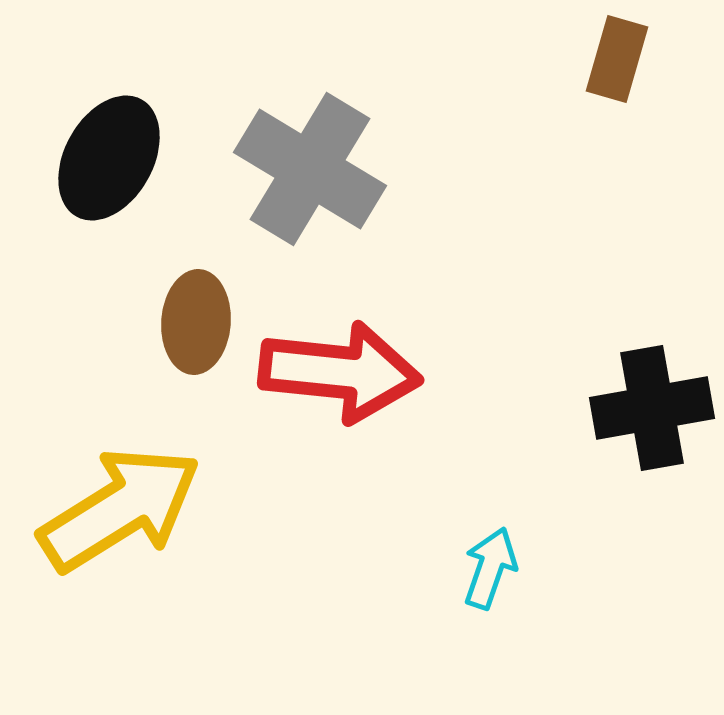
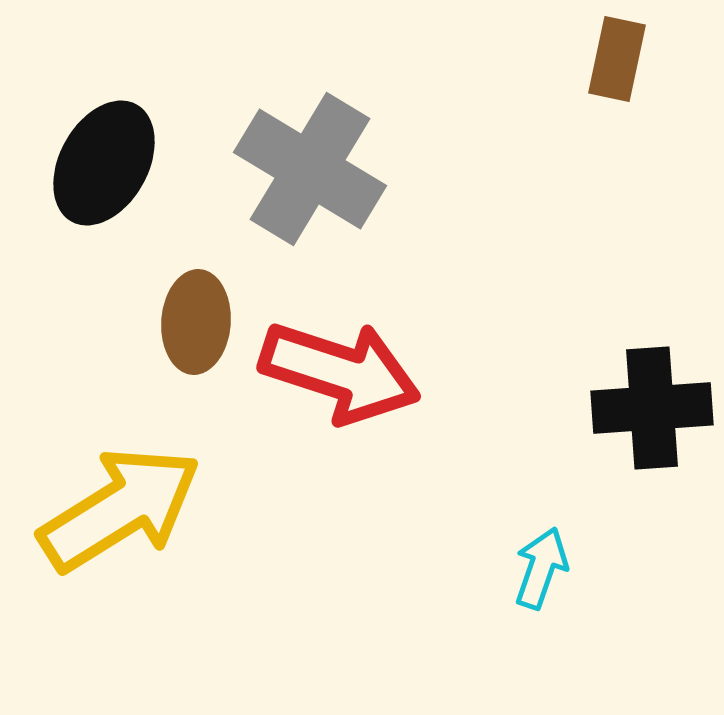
brown rectangle: rotated 4 degrees counterclockwise
black ellipse: moved 5 px left, 5 px down
red arrow: rotated 12 degrees clockwise
black cross: rotated 6 degrees clockwise
cyan arrow: moved 51 px right
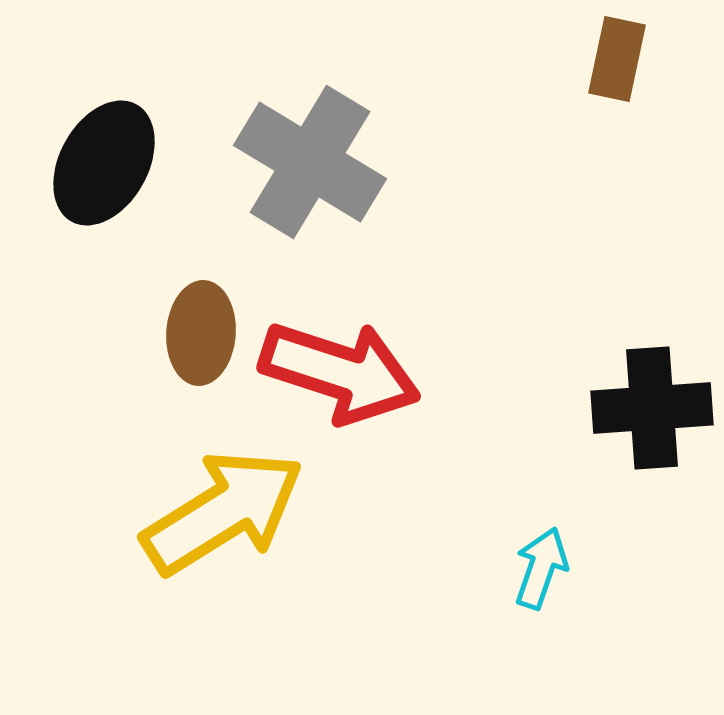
gray cross: moved 7 px up
brown ellipse: moved 5 px right, 11 px down
yellow arrow: moved 103 px right, 3 px down
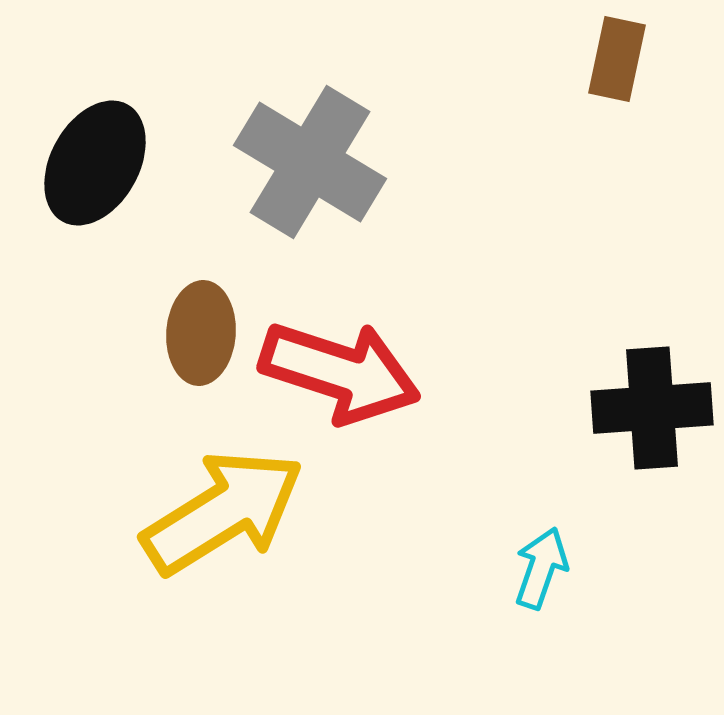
black ellipse: moved 9 px left
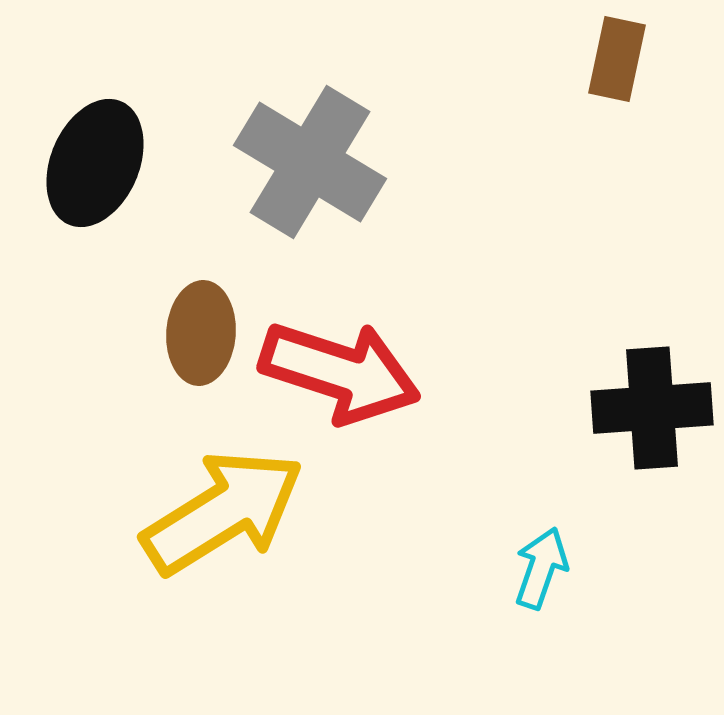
black ellipse: rotated 6 degrees counterclockwise
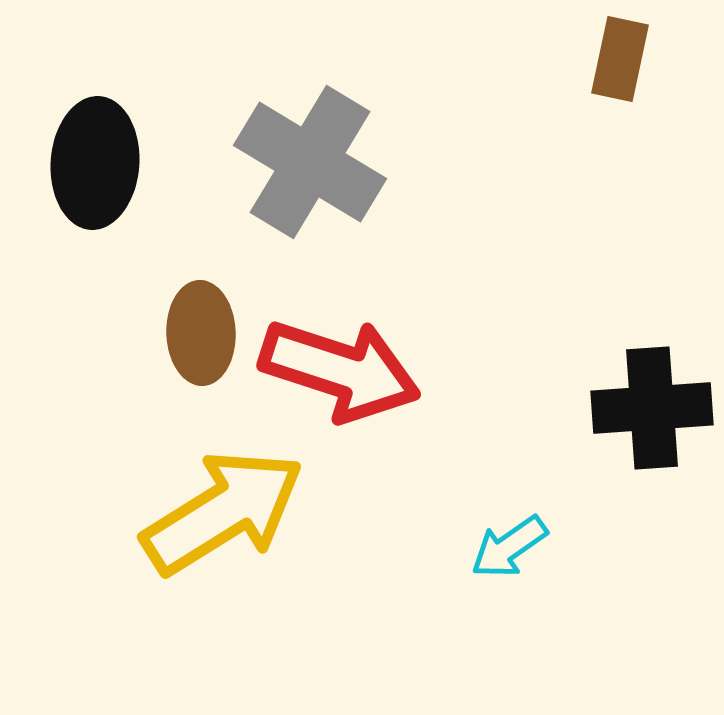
brown rectangle: moved 3 px right
black ellipse: rotated 19 degrees counterclockwise
brown ellipse: rotated 6 degrees counterclockwise
red arrow: moved 2 px up
cyan arrow: moved 32 px left, 21 px up; rotated 144 degrees counterclockwise
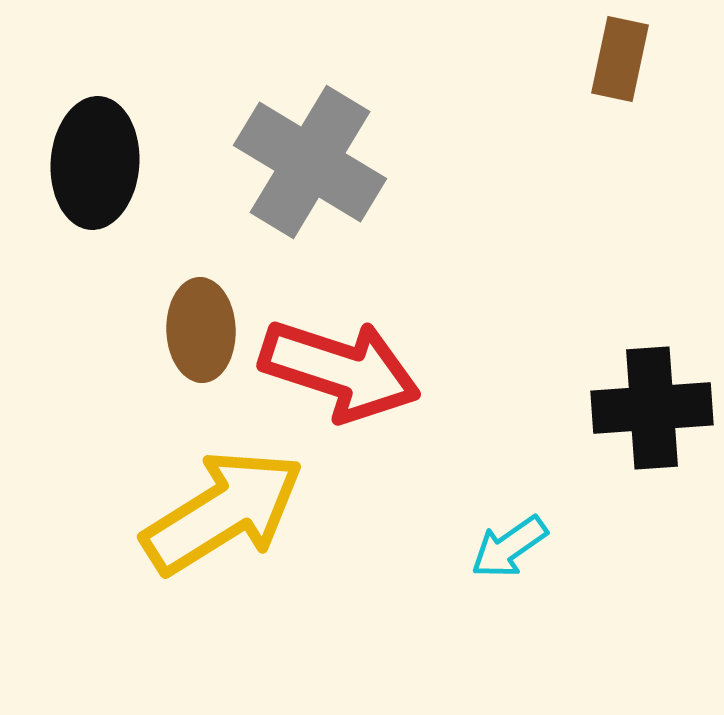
brown ellipse: moved 3 px up
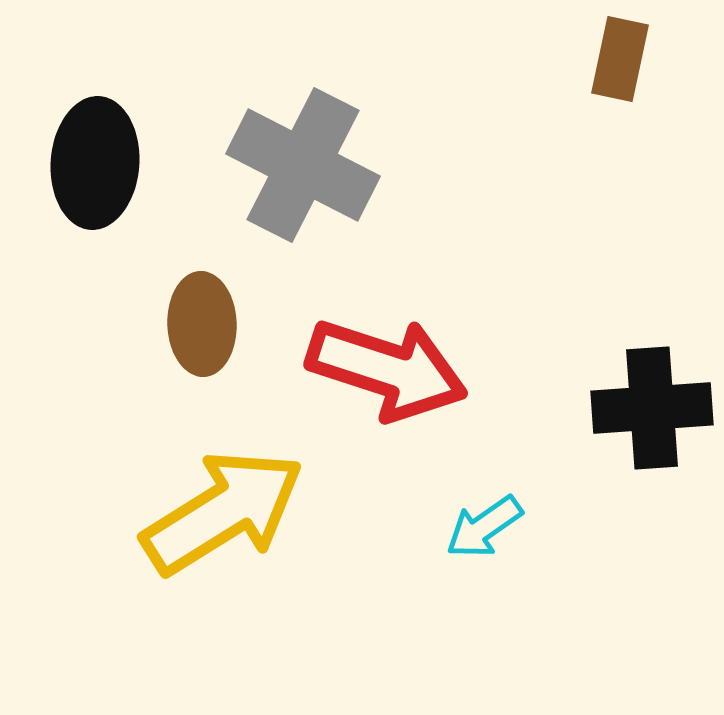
gray cross: moved 7 px left, 3 px down; rotated 4 degrees counterclockwise
brown ellipse: moved 1 px right, 6 px up
red arrow: moved 47 px right, 1 px up
cyan arrow: moved 25 px left, 20 px up
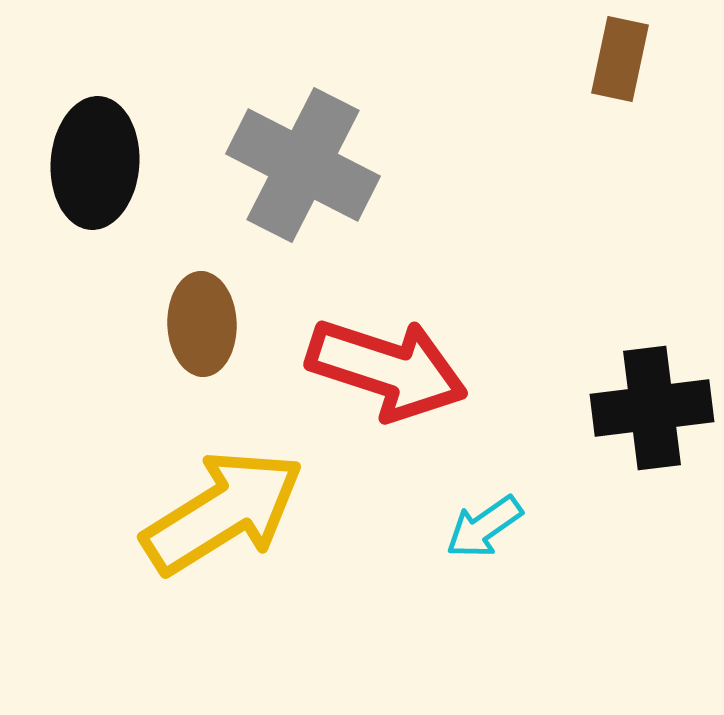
black cross: rotated 3 degrees counterclockwise
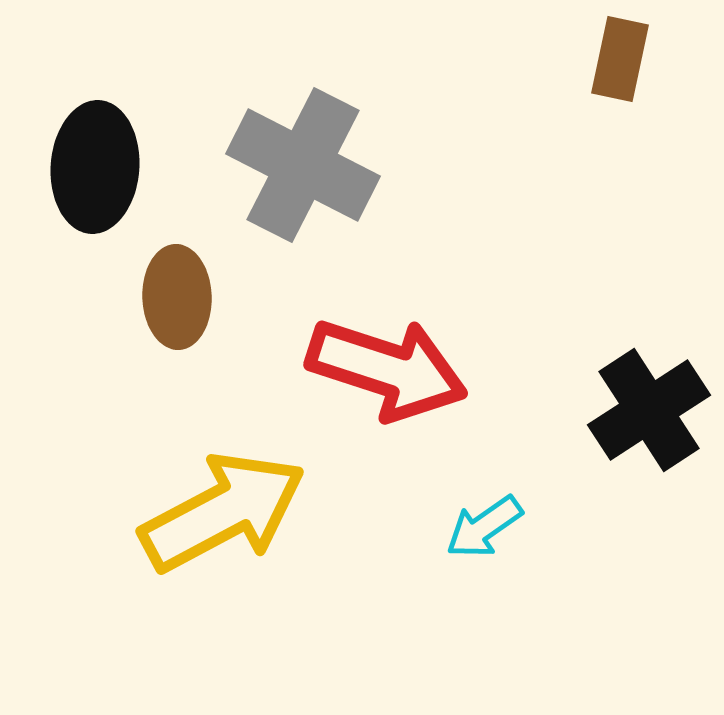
black ellipse: moved 4 px down
brown ellipse: moved 25 px left, 27 px up
black cross: moved 3 px left, 2 px down; rotated 26 degrees counterclockwise
yellow arrow: rotated 4 degrees clockwise
